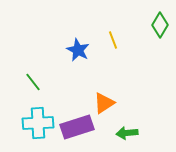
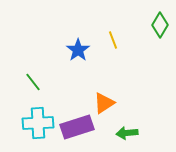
blue star: rotated 10 degrees clockwise
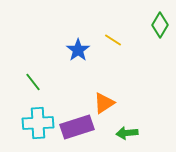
yellow line: rotated 36 degrees counterclockwise
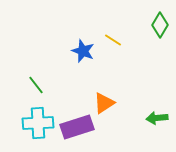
blue star: moved 5 px right, 1 px down; rotated 15 degrees counterclockwise
green line: moved 3 px right, 3 px down
green arrow: moved 30 px right, 15 px up
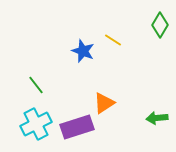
cyan cross: moved 2 px left, 1 px down; rotated 24 degrees counterclockwise
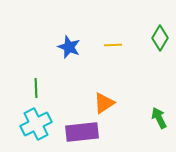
green diamond: moved 13 px down
yellow line: moved 5 px down; rotated 36 degrees counterclockwise
blue star: moved 14 px left, 4 px up
green line: moved 3 px down; rotated 36 degrees clockwise
green arrow: moved 2 px right; rotated 70 degrees clockwise
purple rectangle: moved 5 px right, 5 px down; rotated 12 degrees clockwise
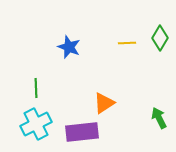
yellow line: moved 14 px right, 2 px up
